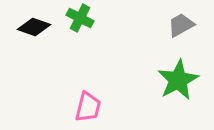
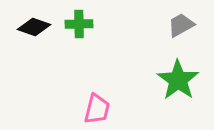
green cross: moved 1 px left, 6 px down; rotated 28 degrees counterclockwise
green star: rotated 9 degrees counterclockwise
pink trapezoid: moved 9 px right, 2 px down
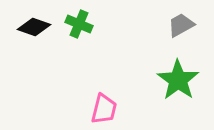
green cross: rotated 24 degrees clockwise
pink trapezoid: moved 7 px right
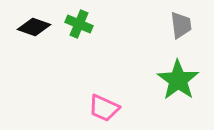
gray trapezoid: rotated 112 degrees clockwise
pink trapezoid: moved 1 px up; rotated 100 degrees clockwise
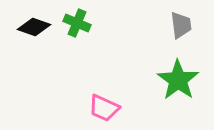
green cross: moved 2 px left, 1 px up
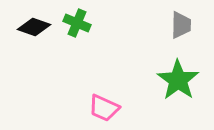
gray trapezoid: rotated 8 degrees clockwise
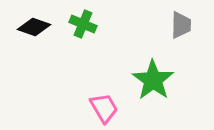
green cross: moved 6 px right, 1 px down
green star: moved 25 px left
pink trapezoid: rotated 144 degrees counterclockwise
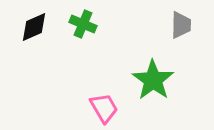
black diamond: rotated 44 degrees counterclockwise
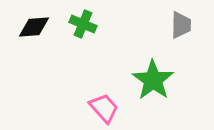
black diamond: rotated 20 degrees clockwise
pink trapezoid: rotated 12 degrees counterclockwise
